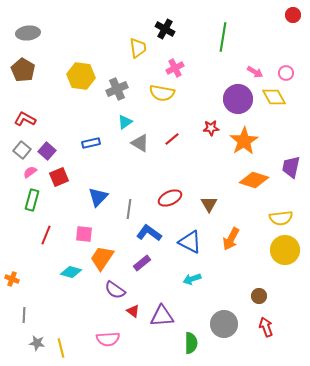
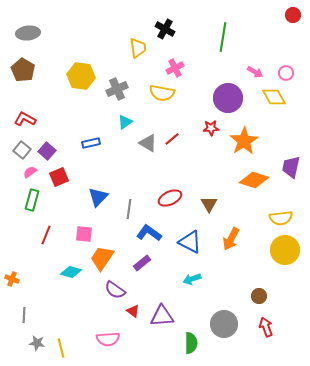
purple circle at (238, 99): moved 10 px left, 1 px up
gray triangle at (140, 143): moved 8 px right
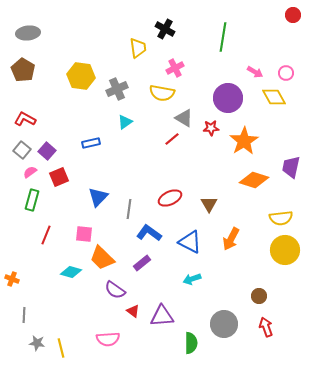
gray triangle at (148, 143): moved 36 px right, 25 px up
orange trapezoid at (102, 258): rotated 80 degrees counterclockwise
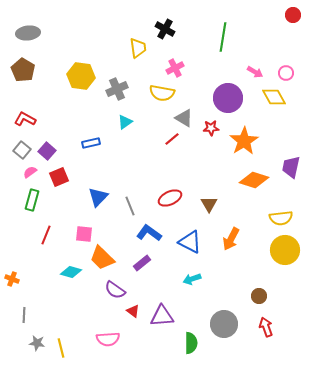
gray line at (129, 209): moved 1 px right, 3 px up; rotated 30 degrees counterclockwise
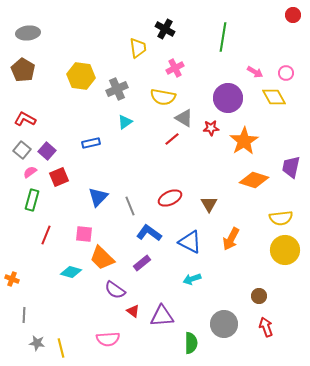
yellow semicircle at (162, 93): moved 1 px right, 4 px down
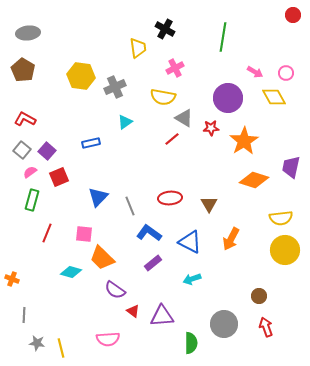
gray cross at (117, 89): moved 2 px left, 2 px up
red ellipse at (170, 198): rotated 20 degrees clockwise
red line at (46, 235): moved 1 px right, 2 px up
purple rectangle at (142, 263): moved 11 px right
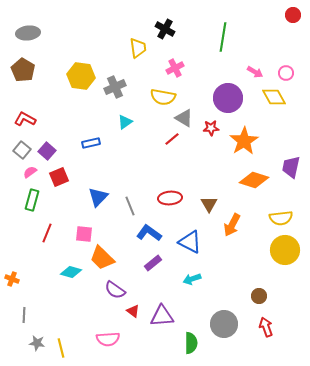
orange arrow at (231, 239): moved 1 px right, 14 px up
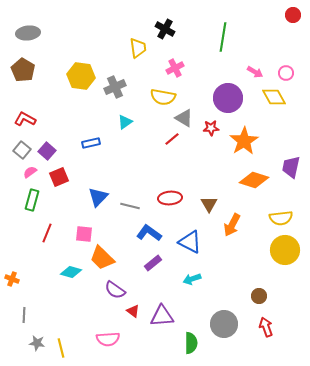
gray line at (130, 206): rotated 54 degrees counterclockwise
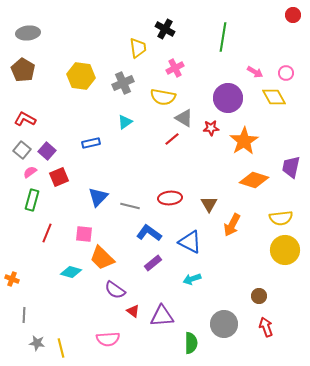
gray cross at (115, 87): moved 8 px right, 4 px up
